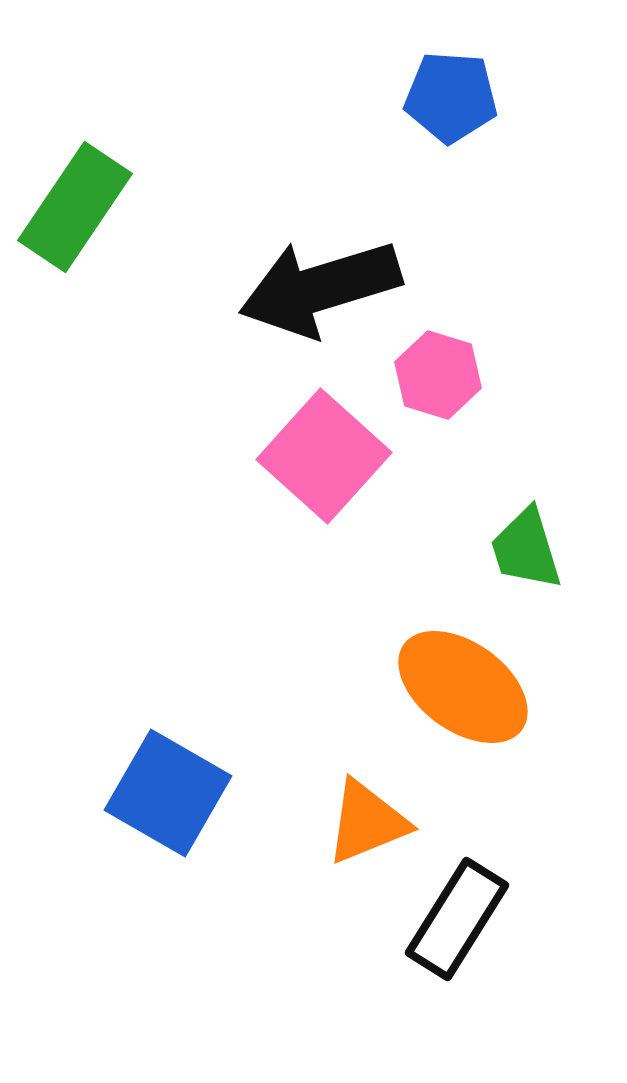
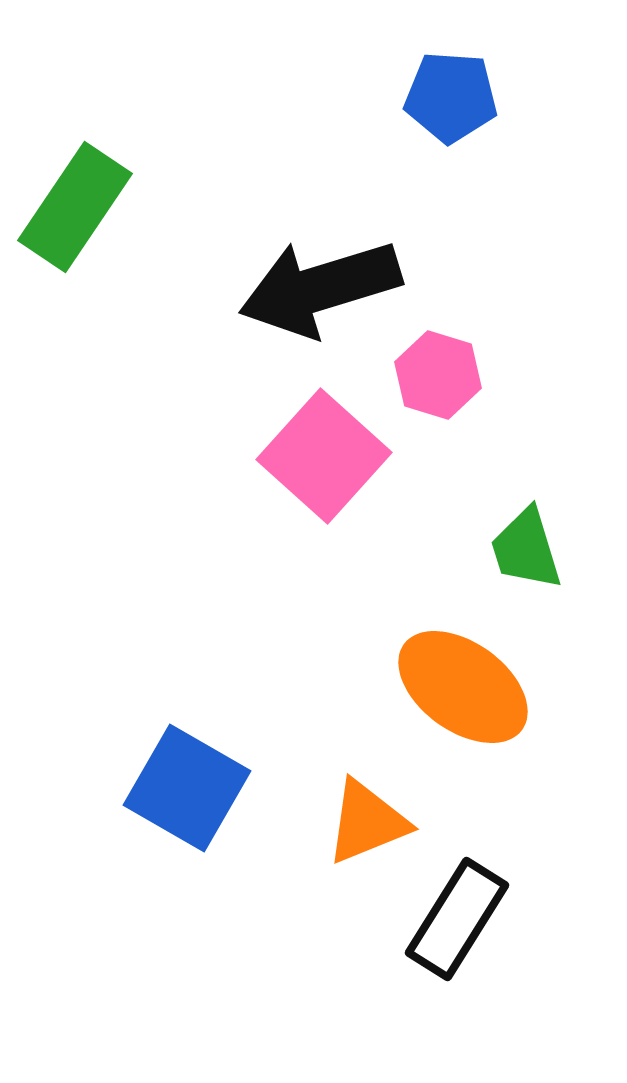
blue square: moved 19 px right, 5 px up
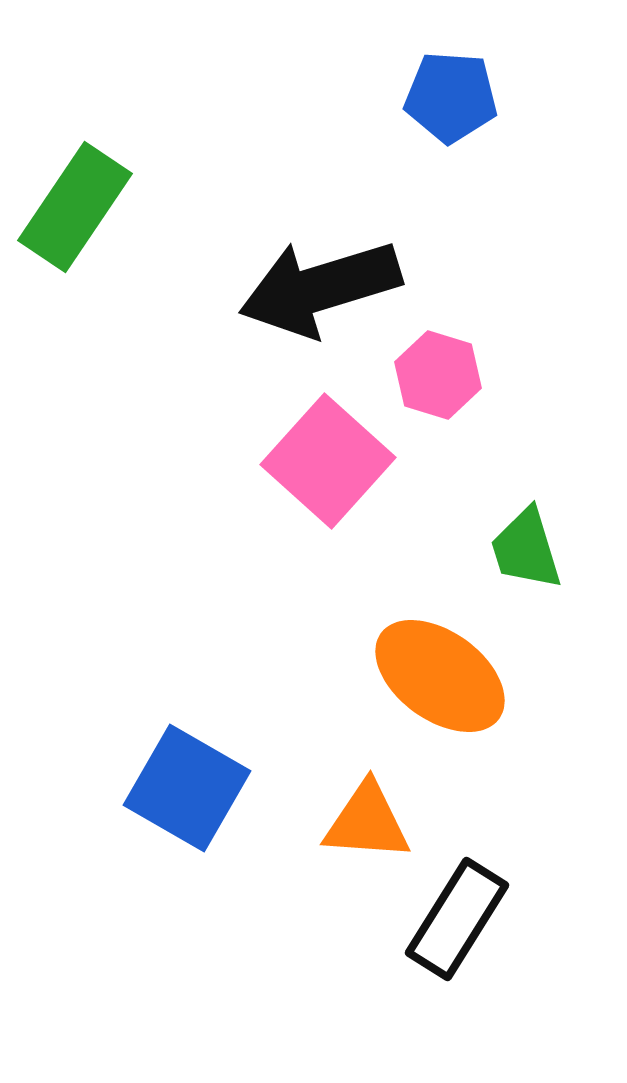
pink square: moved 4 px right, 5 px down
orange ellipse: moved 23 px left, 11 px up
orange triangle: rotated 26 degrees clockwise
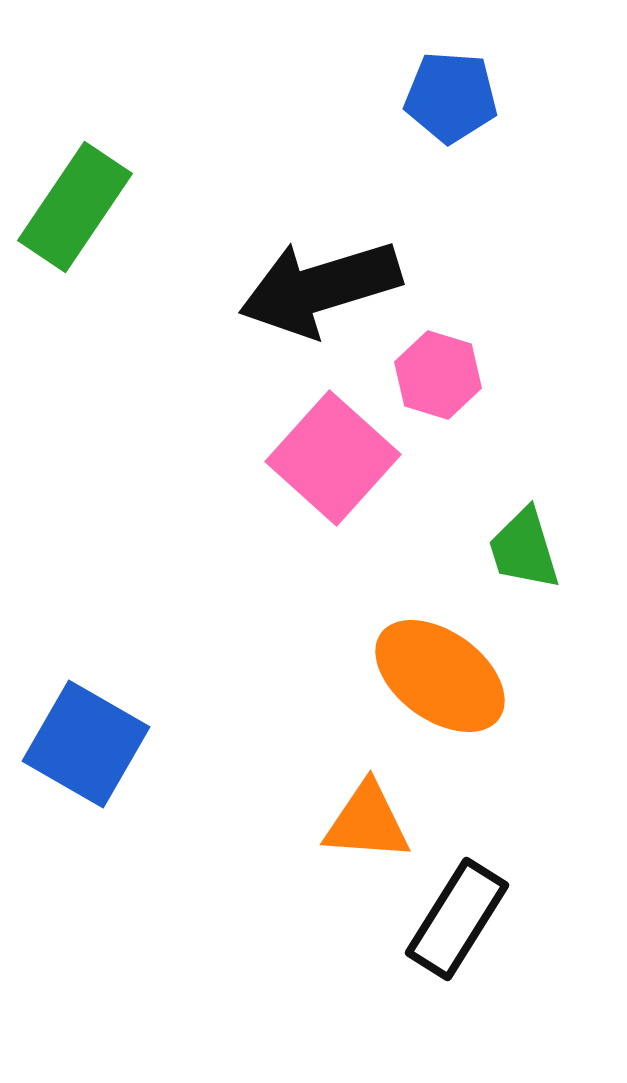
pink square: moved 5 px right, 3 px up
green trapezoid: moved 2 px left
blue square: moved 101 px left, 44 px up
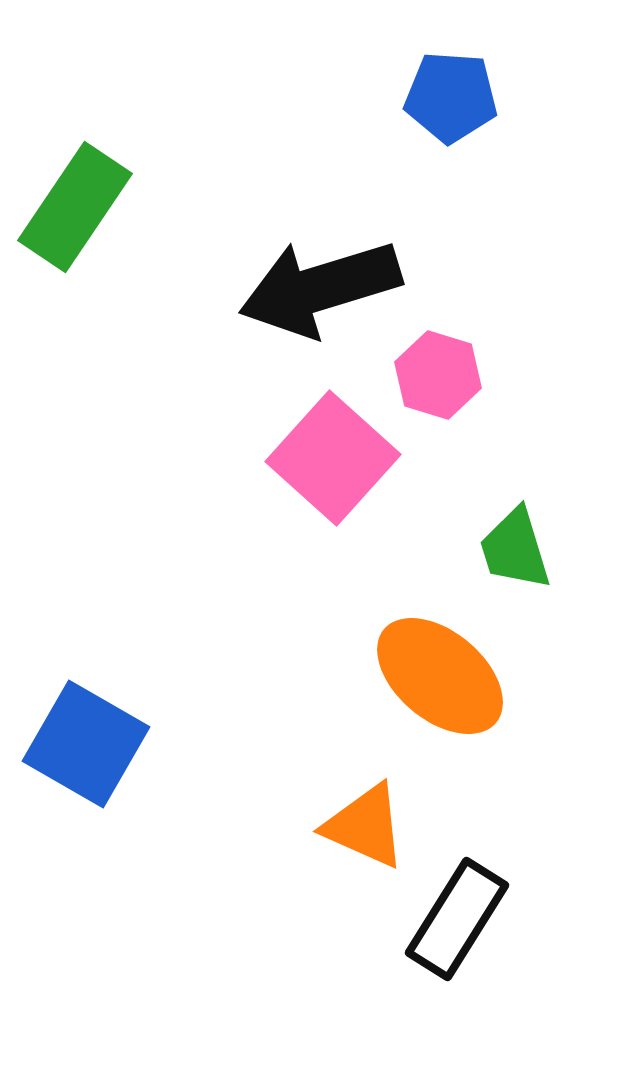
green trapezoid: moved 9 px left
orange ellipse: rotated 4 degrees clockwise
orange triangle: moved 2 px left, 4 px down; rotated 20 degrees clockwise
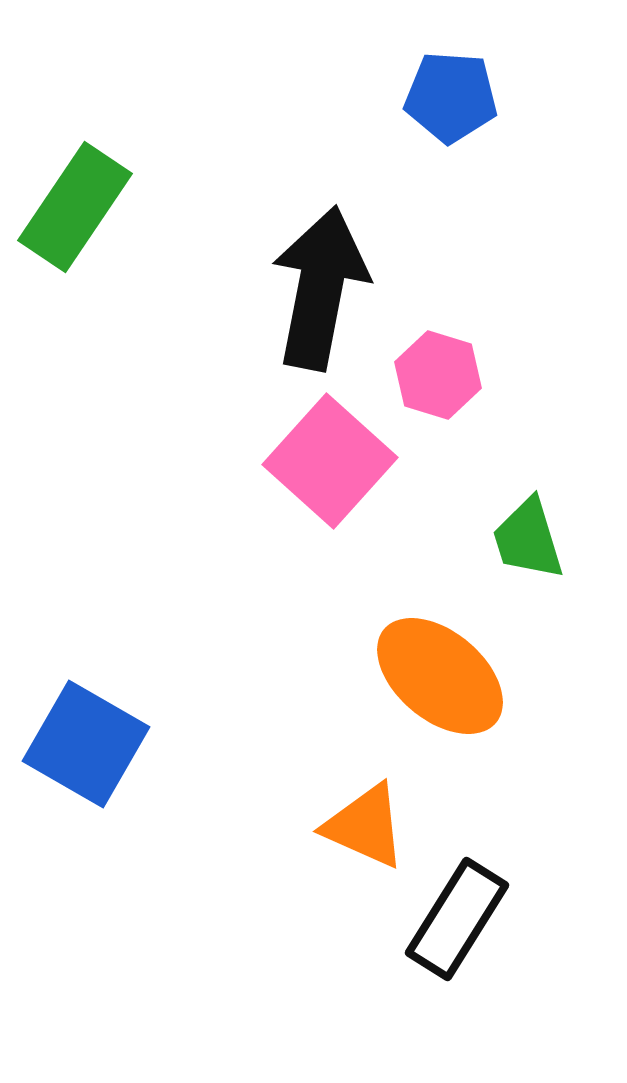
black arrow: rotated 118 degrees clockwise
pink square: moved 3 px left, 3 px down
green trapezoid: moved 13 px right, 10 px up
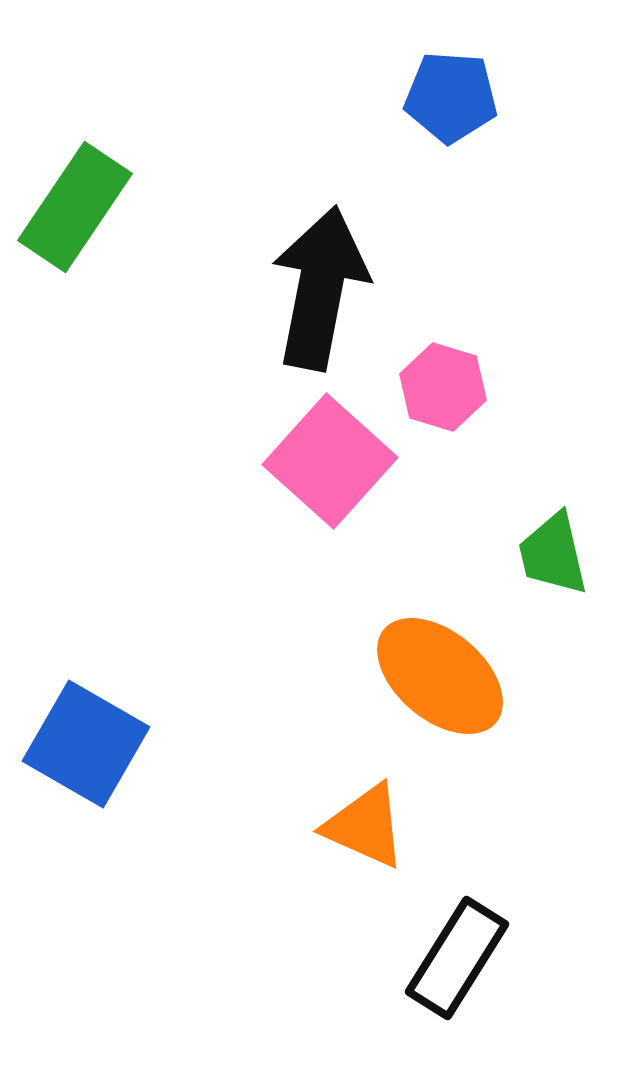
pink hexagon: moved 5 px right, 12 px down
green trapezoid: moved 25 px right, 15 px down; rotated 4 degrees clockwise
black rectangle: moved 39 px down
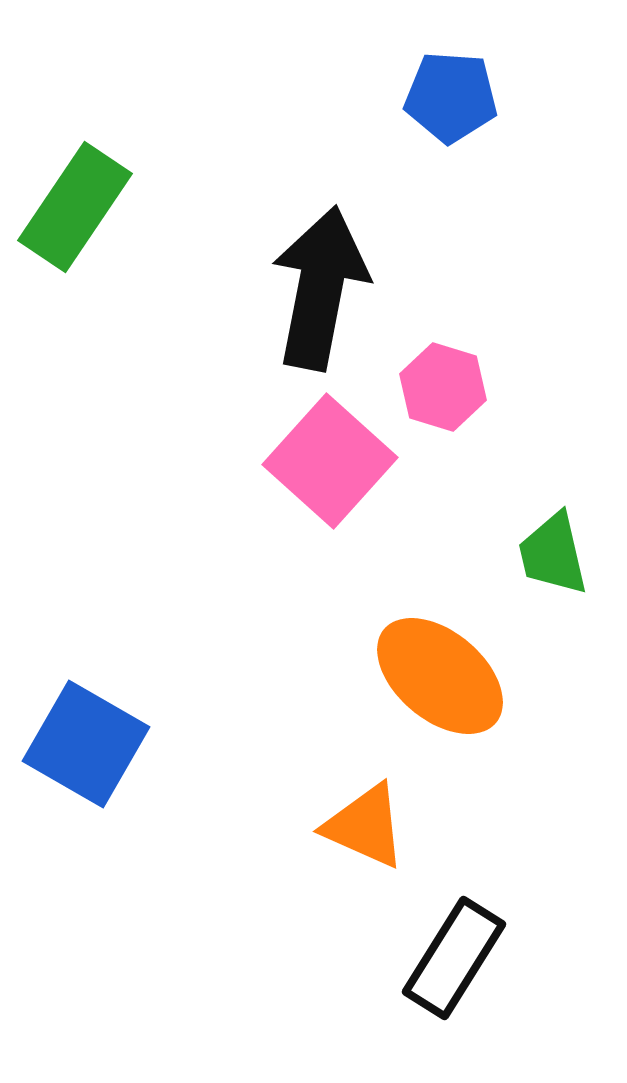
black rectangle: moved 3 px left
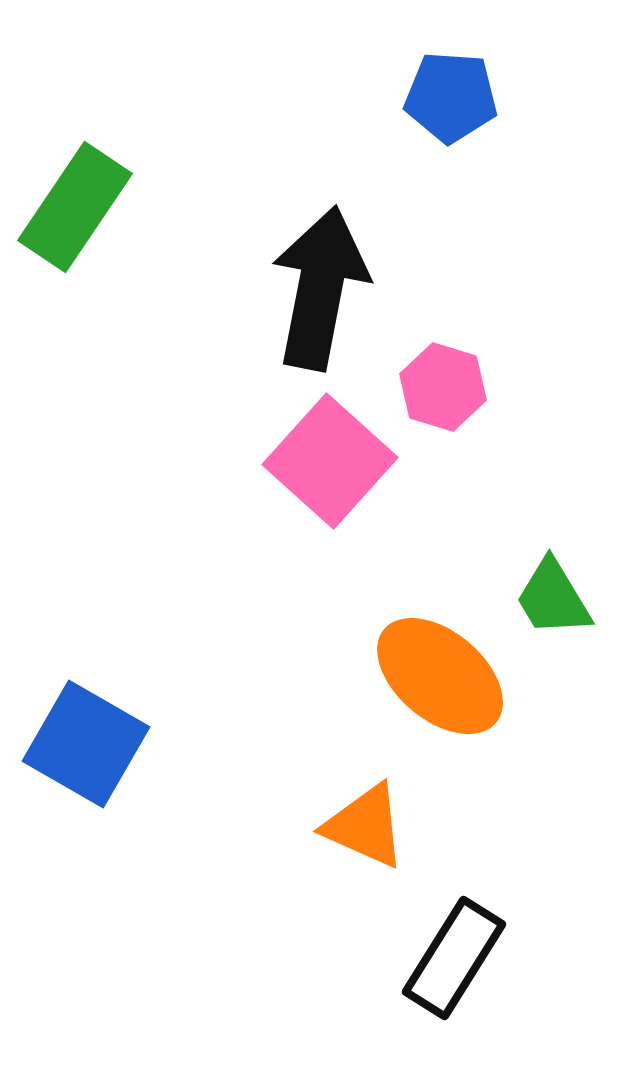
green trapezoid: moved 44 px down; rotated 18 degrees counterclockwise
